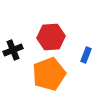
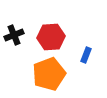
black cross: moved 1 px right, 15 px up
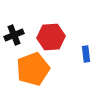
blue rectangle: moved 1 px up; rotated 28 degrees counterclockwise
orange pentagon: moved 16 px left, 5 px up
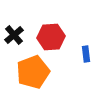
black cross: rotated 18 degrees counterclockwise
orange pentagon: moved 3 px down
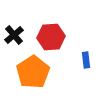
blue rectangle: moved 6 px down
orange pentagon: rotated 12 degrees counterclockwise
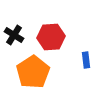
black cross: rotated 18 degrees counterclockwise
